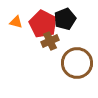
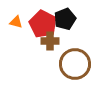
brown cross: rotated 24 degrees clockwise
brown circle: moved 2 px left, 1 px down
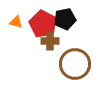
black pentagon: rotated 10 degrees clockwise
